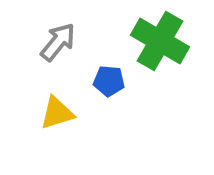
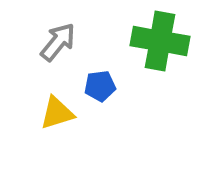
green cross: rotated 20 degrees counterclockwise
blue pentagon: moved 9 px left, 5 px down; rotated 12 degrees counterclockwise
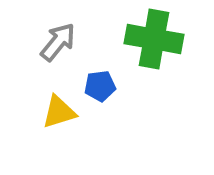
green cross: moved 6 px left, 2 px up
yellow triangle: moved 2 px right, 1 px up
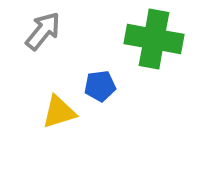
gray arrow: moved 15 px left, 11 px up
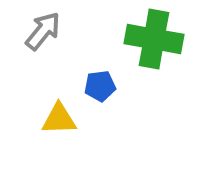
yellow triangle: moved 7 px down; rotated 15 degrees clockwise
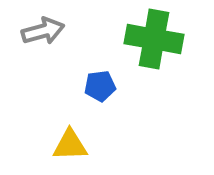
gray arrow: rotated 36 degrees clockwise
yellow triangle: moved 11 px right, 26 px down
